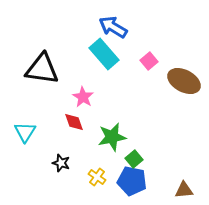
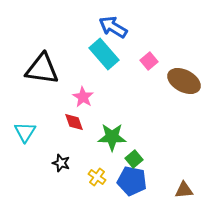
green star: rotated 12 degrees clockwise
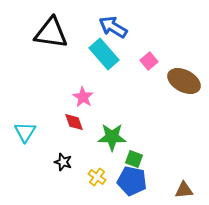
black triangle: moved 9 px right, 36 px up
green square: rotated 30 degrees counterclockwise
black star: moved 2 px right, 1 px up
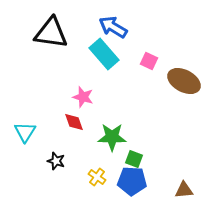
pink square: rotated 24 degrees counterclockwise
pink star: rotated 15 degrees counterclockwise
black star: moved 7 px left, 1 px up
blue pentagon: rotated 8 degrees counterclockwise
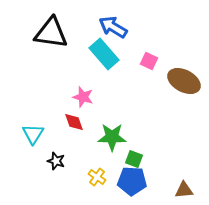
cyan triangle: moved 8 px right, 2 px down
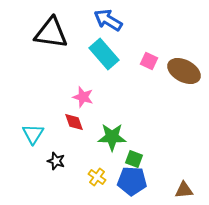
blue arrow: moved 5 px left, 7 px up
brown ellipse: moved 10 px up
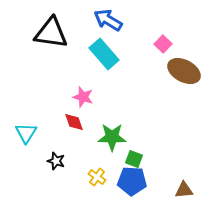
pink square: moved 14 px right, 17 px up; rotated 18 degrees clockwise
cyan triangle: moved 7 px left, 1 px up
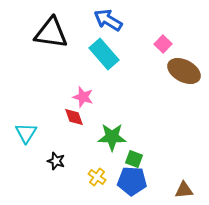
red diamond: moved 5 px up
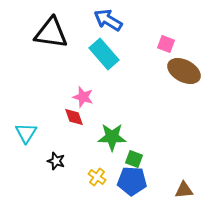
pink square: moved 3 px right; rotated 24 degrees counterclockwise
